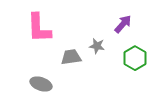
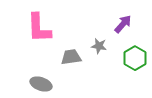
gray star: moved 2 px right
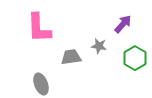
gray ellipse: rotated 50 degrees clockwise
